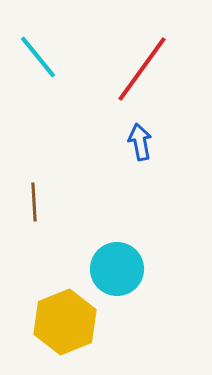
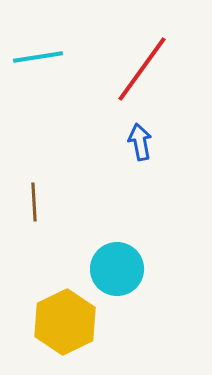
cyan line: rotated 60 degrees counterclockwise
yellow hexagon: rotated 4 degrees counterclockwise
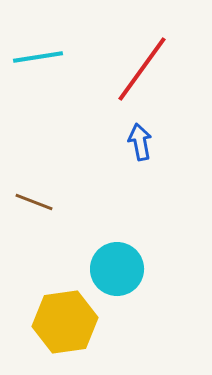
brown line: rotated 66 degrees counterclockwise
yellow hexagon: rotated 18 degrees clockwise
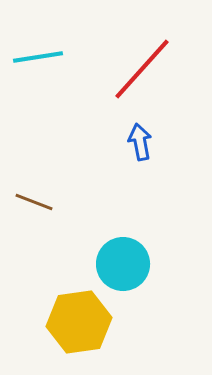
red line: rotated 6 degrees clockwise
cyan circle: moved 6 px right, 5 px up
yellow hexagon: moved 14 px right
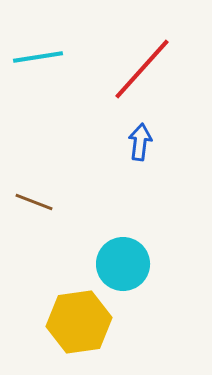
blue arrow: rotated 18 degrees clockwise
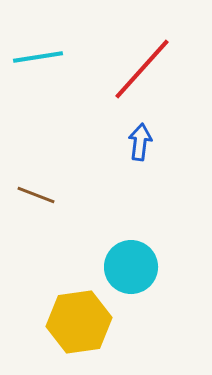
brown line: moved 2 px right, 7 px up
cyan circle: moved 8 px right, 3 px down
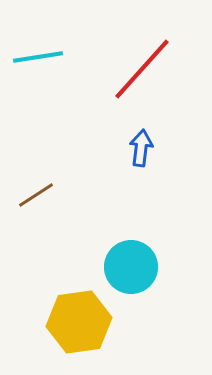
blue arrow: moved 1 px right, 6 px down
brown line: rotated 54 degrees counterclockwise
